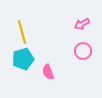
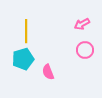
yellow line: moved 4 px right, 1 px up; rotated 15 degrees clockwise
pink circle: moved 2 px right, 1 px up
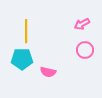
cyan pentagon: moved 1 px left; rotated 15 degrees clockwise
pink semicircle: rotated 56 degrees counterclockwise
